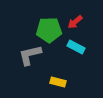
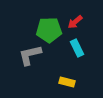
cyan rectangle: moved 1 px right, 1 px down; rotated 36 degrees clockwise
yellow rectangle: moved 9 px right
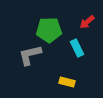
red arrow: moved 12 px right
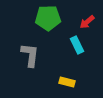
green pentagon: moved 1 px left, 12 px up
cyan rectangle: moved 3 px up
gray L-shape: rotated 110 degrees clockwise
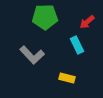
green pentagon: moved 3 px left, 1 px up
gray L-shape: moved 2 px right; rotated 130 degrees clockwise
yellow rectangle: moved 4 px up
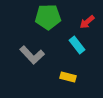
green pentagon: moved 3 px right
cyan rectangle: rotated 12 degrees counterclockwise
yellow rectangle: moved 1 px right, 1 px up
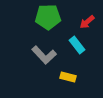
gray L-shape: moved 12 px right
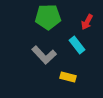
red arrow: rotated 21 degrees counterclockwise
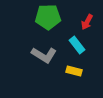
gray L-shape: rotated 15 degrees counterclockwise
yellow rectangle: moved 6 px right, 6 px up
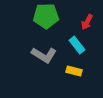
green pentagon: moved 2 px left, 1 px up
